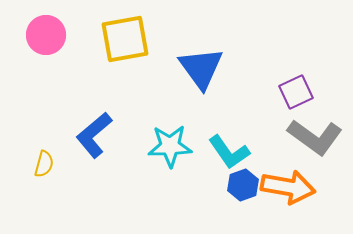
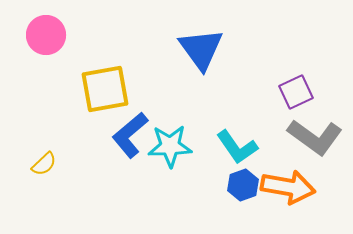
yellow square: moved 20 px left, 50 px down
blue triangle: moved 19 px up
blue L-shape: moved 36 px right
cyan L-shape: moved 8 px right, 5 px up
yellow semicircle: rotated 32 degrees clockwise
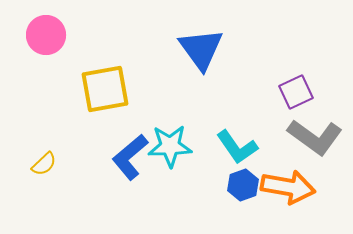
blue L-shape: moved 22 px down
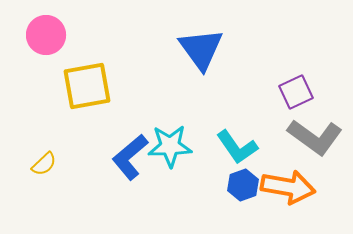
yellow square: moved 18 px left, 3 px up
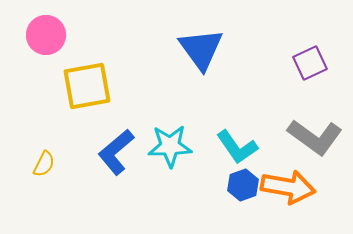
purple square: moved 14 px right, 29 px up
blue L-shape: moved 14 px left, 5 px up
yellow semicircle: rotated 20 degrees counterclockwise
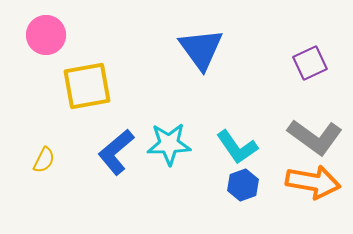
cyan star: moved 1 px left, 2 px up
yellow semicircle: moved 4 px up
orange arrow: moved 25 px right, 5 px up
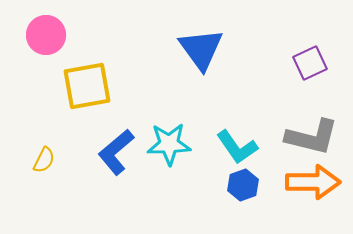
gray L-shape: moved 3 px left; rotated 22 degrees counterclockwise
orange arrow: rotated 10 degrees counterclockwise
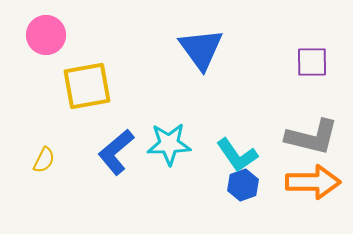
purple square: moved 2 px right, 1 px up; rotated 24 degrees clockwise
cyan L-shape: moved 8 px down
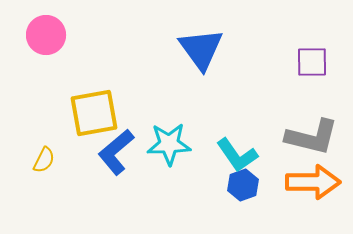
yellow square: moved 7 px right, 27 px down
